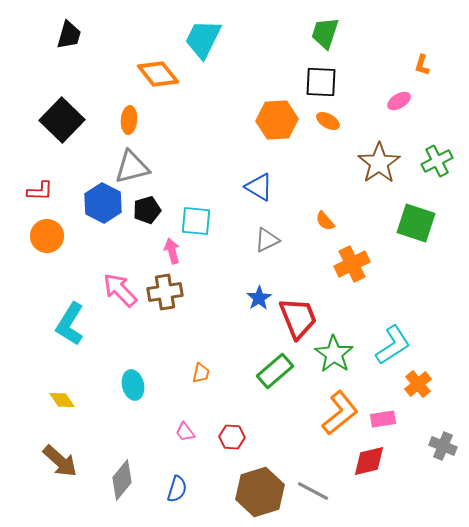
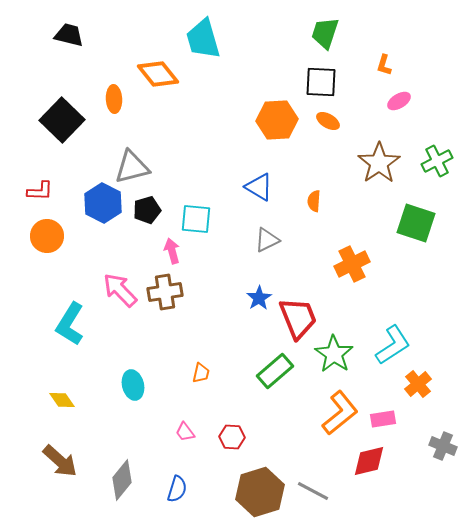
black trapezoid at (69, 35): rotated 92 degrees counterclockwise
cyan trapezoid at (203, 39): rotated 42 degrees counterclockwise
orange L-shape at (422, 65): moved 38 px left
orange ellipse at (129, 120): moved 15 px left, 21 px up; rotated 8 degrees counterclockwise
cyan square at (196, 221): moved 2 px up
orange semicircle at (325, 221): moved 11 px left, 20 px up; rotated 45 degrees clockwise
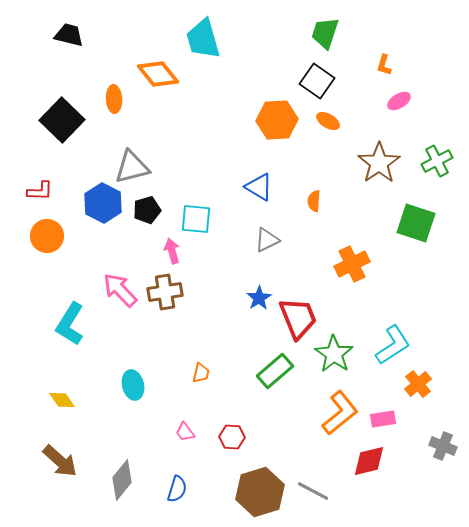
black square at (321, 82): moved 4 px left, 1 px up; rotated 32 degrees clockwise
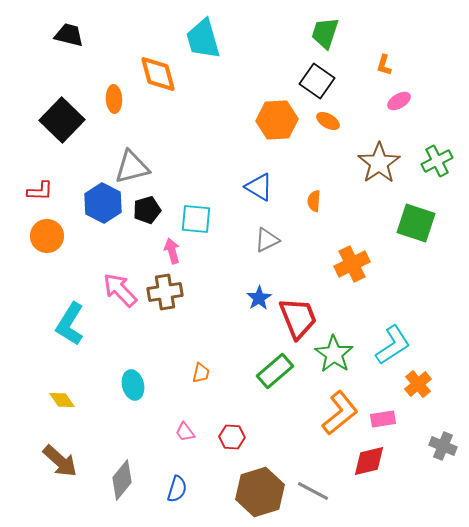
orange diamond at (158, 74): rotated 24 degrees clockwise
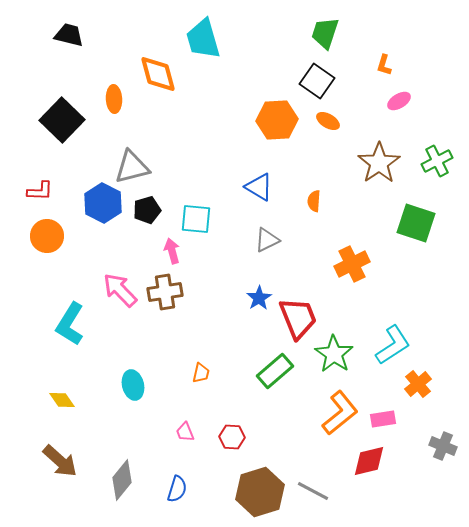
pink trapezoid at (185, 432): rotated 15 degrees clockwise
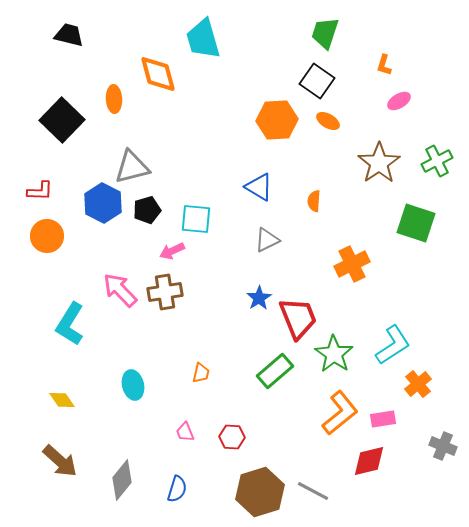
pink arrow at (172, 251): rotated 100 degrees counterclockwise
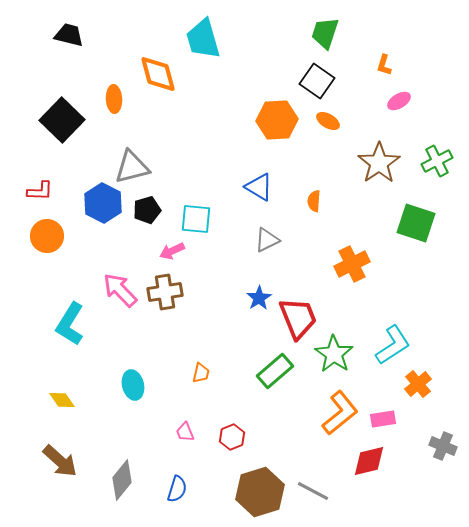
red hexagon at (232, 437): rotated 25 degrees counterclockwise
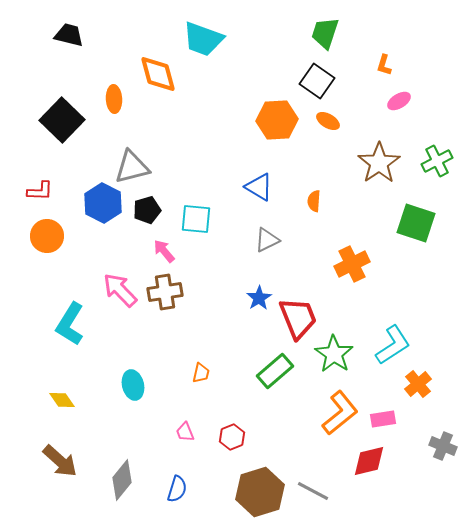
cyan trapezoid at (203, 39): rotated 54 degrees counterclockwise
pink arrow at (172, 251): moved 8 px left; rotated 75 degrees clockwise
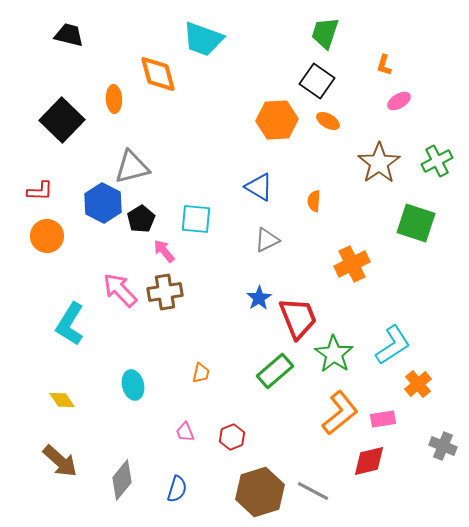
black pentagon at (147, 210): moved 6 px left, 9 px down; rotated 16 degrees counterclockwise
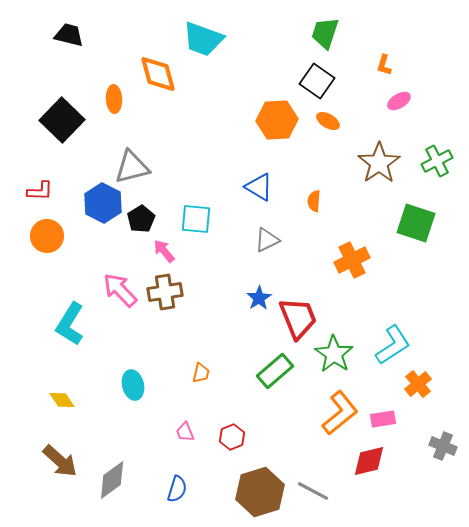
orange cross at (352, 264): moved 4 px up
gray diamond at (122, 480): moved 10 px left; rotated 15 degrees clockwise
